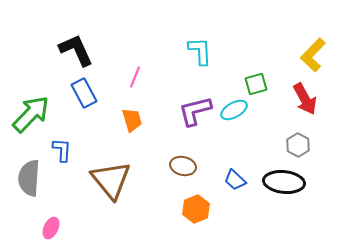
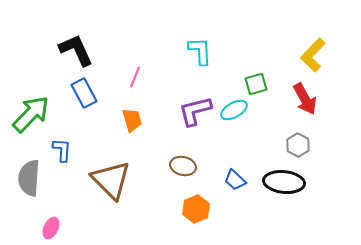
brown triangle: rotated 6 degrees counterclockwise
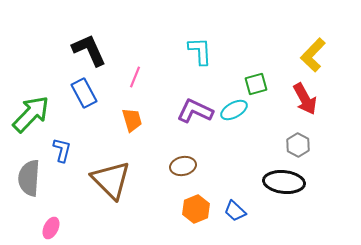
black L-shape: moved 13 px right
purple L-shape: rotated 39 degrees clockwise
blue L-shape: rotated 10 degrees clockwise
brown ellipse: rotated 25 degrees counterclockwise
blue trapezoid: moved 31 px down
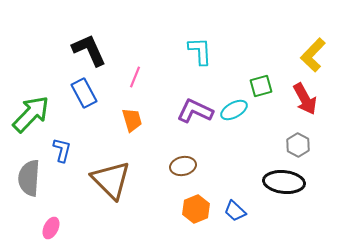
green square: moved 5 px right, 2 px down
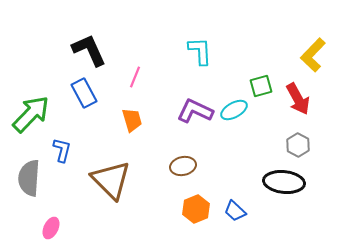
red arrow: moved 7 px left
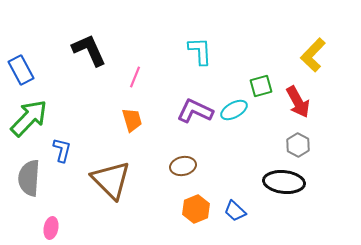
blue rectangle: moved 63 px left, 23 px up
red arrow: moved 3 px down
green arrow: moved 2 px left, 4 px down
pink ellipse: rotated 15 degrees counterclockwise
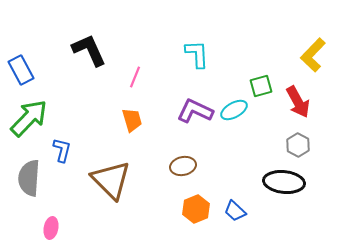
cyan L-shape: moved 3 px left, 3 px down
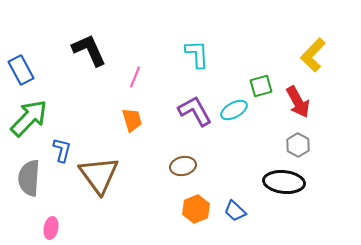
purple L-shape: rotated 36 degrees clockwise
brown triangle: moved 12 px left, 5 px up; rotated 9 degrees clockwise
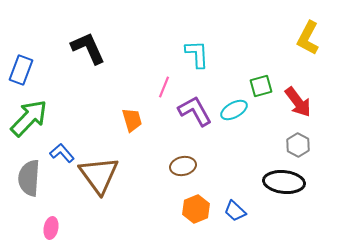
black L-shape: moved 1 px left, 2 px up
yellow L-shape: moved 5 px left, 17 px up; rotated 16 degrees counterclockwise
blue rectangle: rotated 48 degrees clockwise
pink line: moved 29 px right, 10 px down
red arrow: rotated 8 degrees counterclockwise
blue L-shape: moved 3 px down; rotated 55 degrees counterclockwise
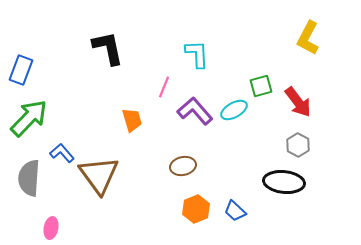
black L-shape: moved 20 px right; rotated 12 degrees clockwise
purple L-shape: rotated 12 degrees counterclockwise
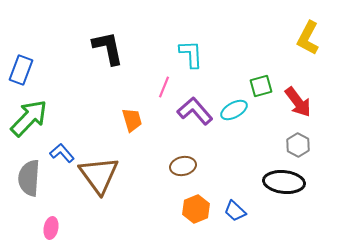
cyan L-shape: moved 6 px left
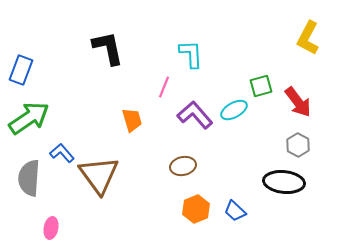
purple L-shape: moved 4 px down
green arrow: rotated 12 degrees clockwise
